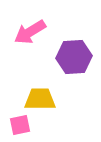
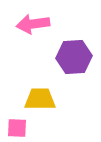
pink arrow: moved 3 px right, 8 px up; rotated 24 degrees clockwise
pink square: moved 3 px left, 3 px down; rotated 15 degrees clockwise
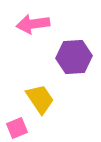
yellow trapezoid: rotated 56 degrees clockwise
pink square: rotated 25 degrees counterclockwise
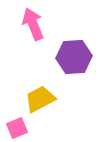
pink arrow: rotated 76 degrees clockwise
yellow trapezoid: rotated 84 degrees counterclockwise
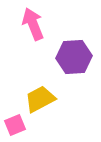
pink square: moved 2 px left, 3 px up
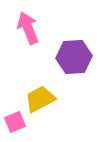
pink arrow: moved 5 px left, 4 px down
pink square: moved 3 px up
